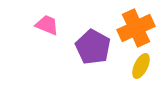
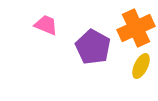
pink trapezoid: moved 1 px left
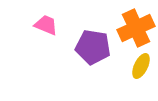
purple pentagon: rotated 20 degrees counterclockwise
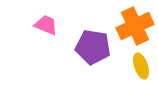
orange cross: moved 1 px left, 2 px up
yellow ellipse: rotated 45 degrees counterclockwise
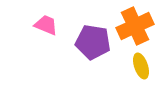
purple pentagon: moved 5 px up
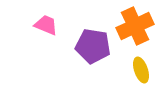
purple pentagon: moved 4 px down
yellow ellipse: moved 4 px down
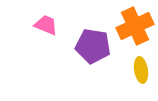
yellow ellipse: rotated 10 degrees clockwise
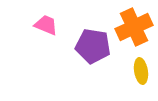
orange cross: moved 1 px left, 1 px down
yellow ellipse: moved 1 px down
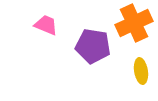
orange cross: moved 4 px up
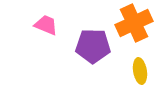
purple pentagon: rotated 8 degrees counterclockwise
yellow ellipse: moved 1 px left
